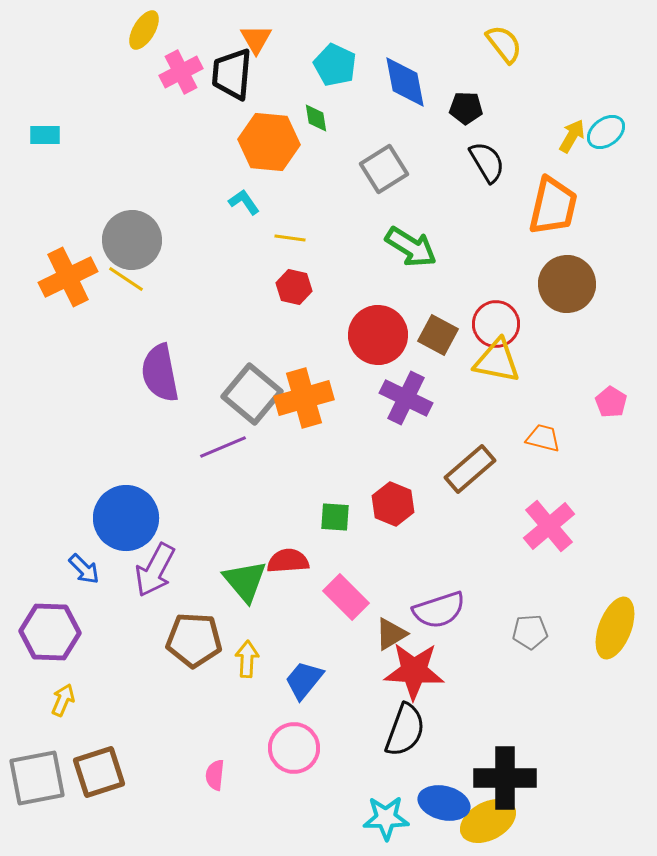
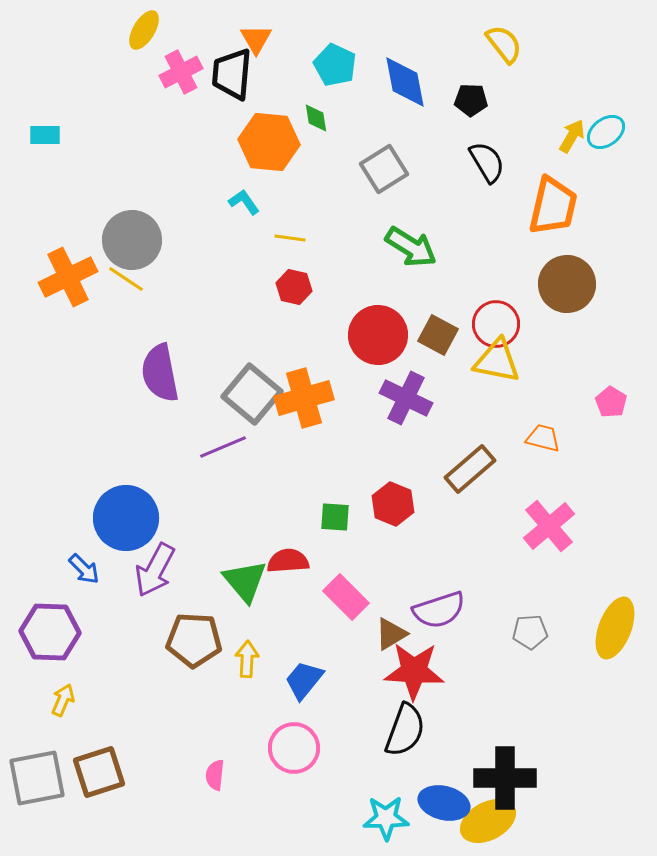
black pentagon at (466, 108): moved 5 px right, 8 px up
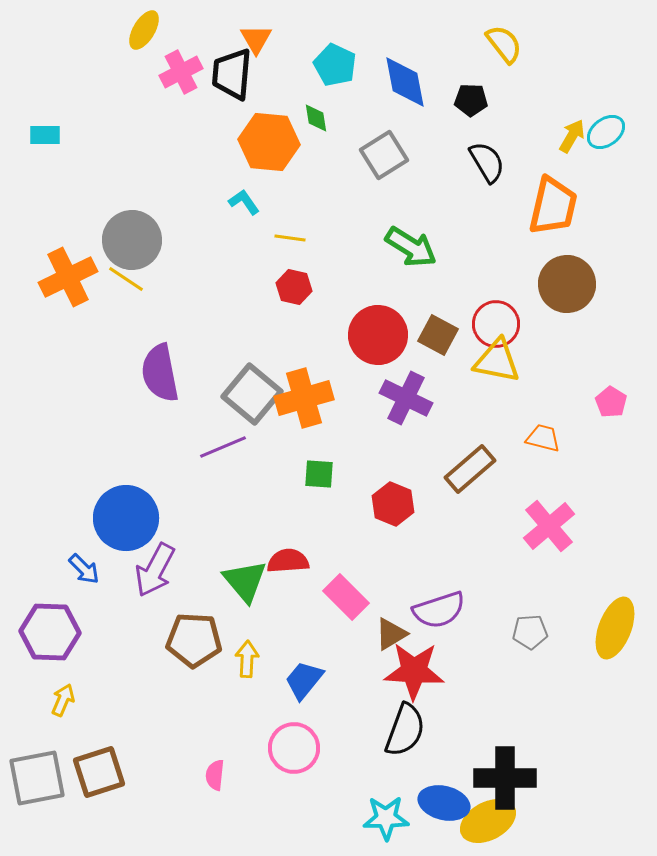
gray square at (384, 169): moved 14 px up
green square at (335, 517): moved 16 px left, 43 px up
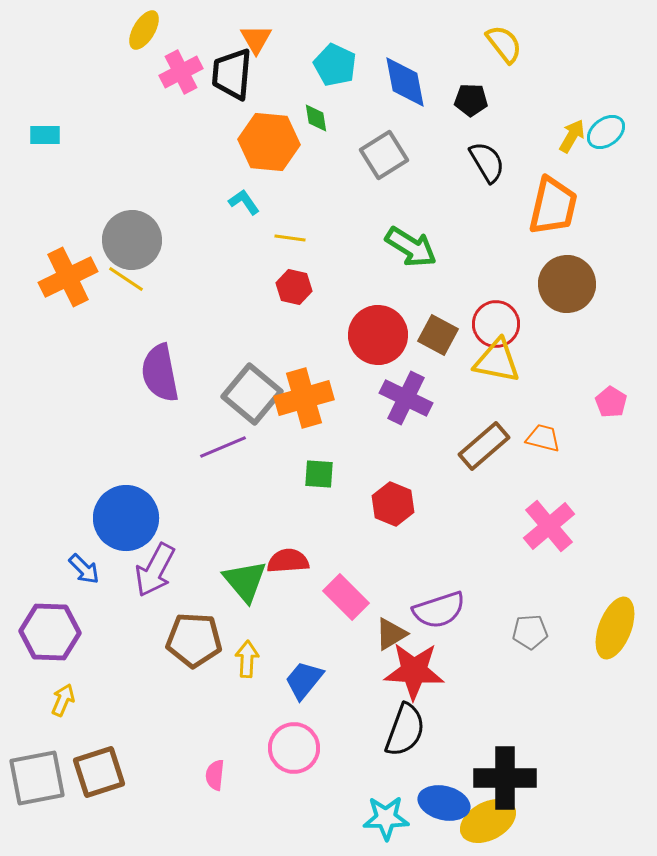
brown rectangle at (470, 469): moved 14 px right, 23 px up
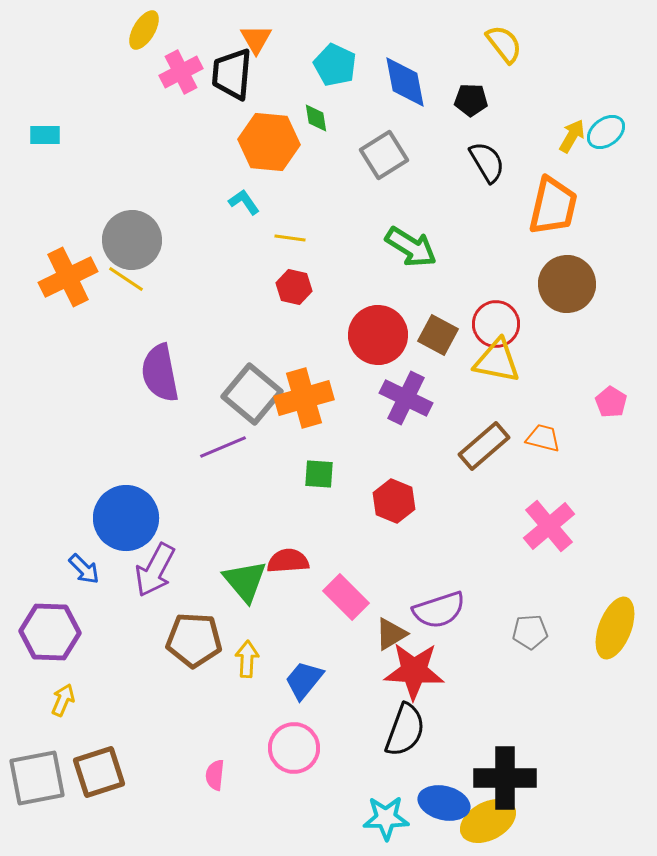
red hexagon at (393, 504): moved 1 px right, 3 px up
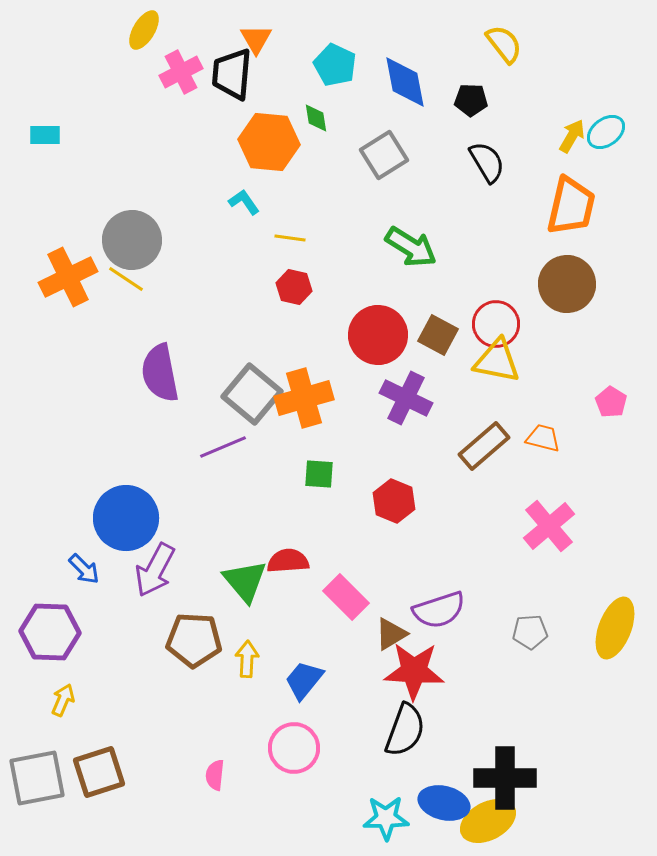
orange trapezoid at (553, 206): moved 18 px right
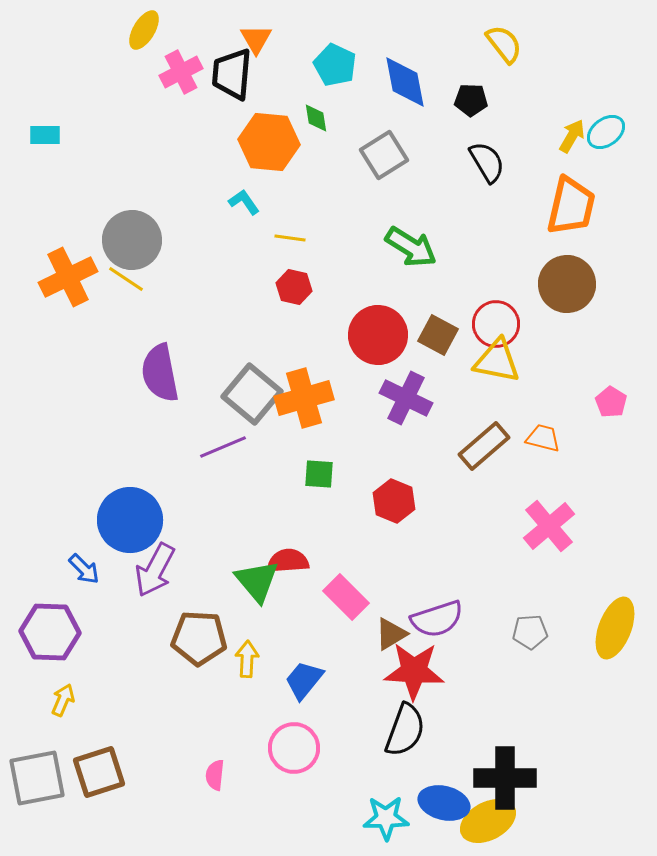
blue circle at (126, 518): moved 4 px right, 2 px down
green triangle at (245, 581): moved 12 px right
purple semicircle at (439, 610): moved 2 px left, 9 px down
brown pentagon at (194, 640): moved 5 px right, 2 px up
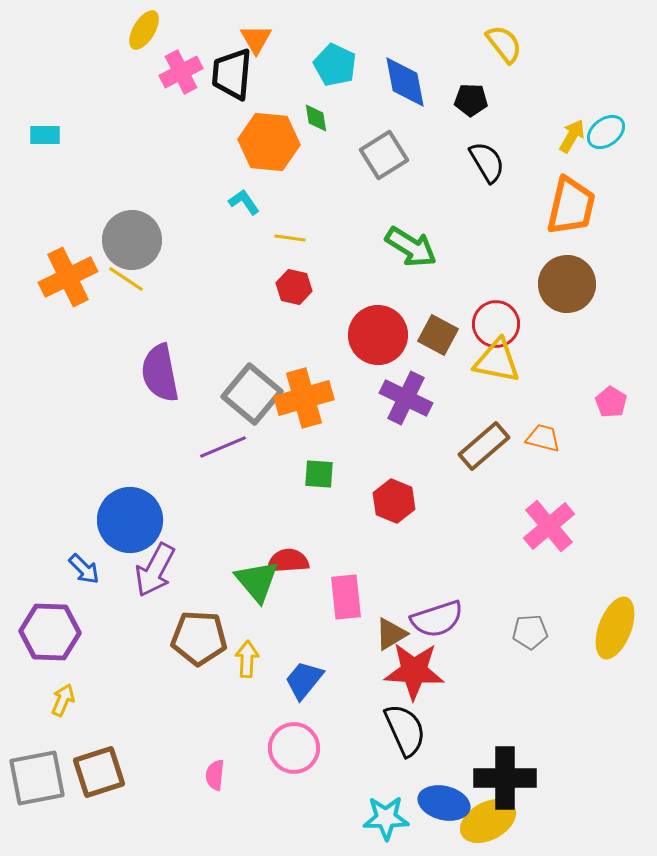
pink rectangle at (346, 597): rotated 39 degrees clockwise
black semicircle at (405, 730): rotated 44 degrees counterclockwise
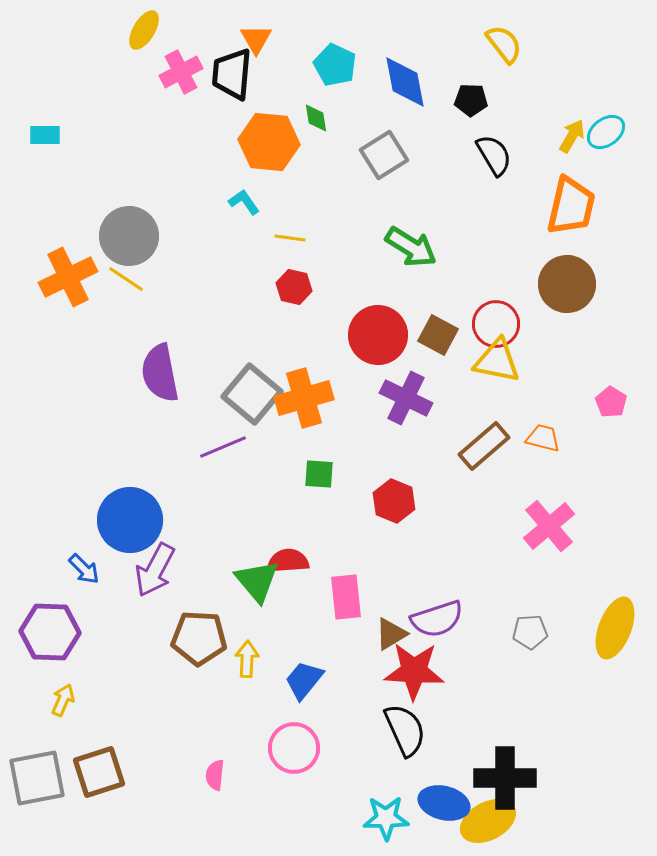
black semicircle at (487, 162): moved 7 px right, 7 px up
gray circle at (132, 240): moved 3 px left, 4 px up
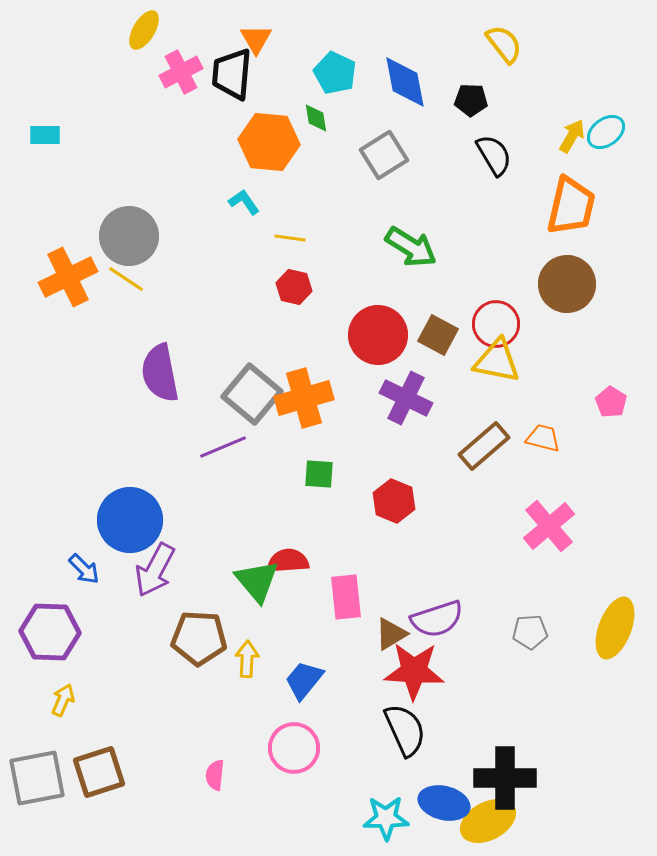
cyan pentagon at (335, 65): moved 8 px down
